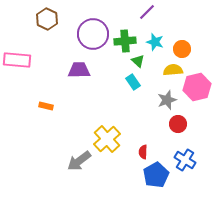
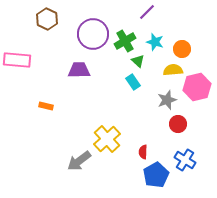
green cross: rotated 25 degrees counterclockwise
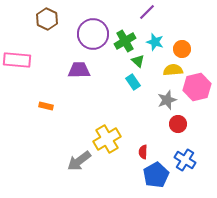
yellow cross: rotated 12 degrees clockwise
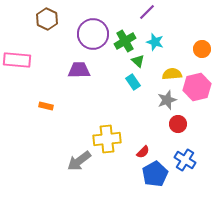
orange circle: moved 20 px right
yellow semicircle: moved 1 px left, 4 px down
yellow cross: rotated 24 degrees clockwise
red semicircle: rotated 136 degrees counterclockwise
blue pentagon: moved 1 px left, 1 px up
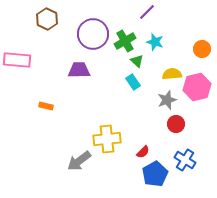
green triangle: moved 1 px left
red circle: moved 2 px left
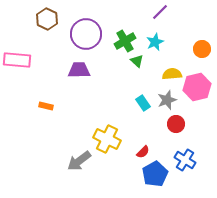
purple line: moved 13 px right
purple circle: moved 7 px left
cyan star: rotated 30 degrees clockwise
cyan rectangle: moved 10 px right, 21 px down
yellow cross: rotated 32 degrees clockwise
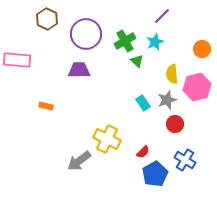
purple line: moved 2 px right, 4 px down
yellow semicircle: rotated 90 degrees counterclockwise
red circle: moved 1 px left
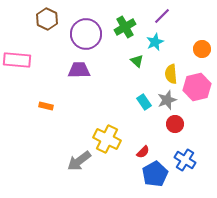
green cross: moved 14 px up
yellow semicircle: moved 1 px left
cyan rectangle: moved 1 px right, 1 px up
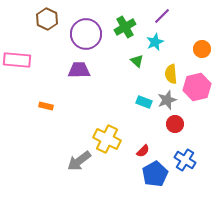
cyan rectangle: rotated 35 degrees counterclockwise
red semicircle: moved 1 px up
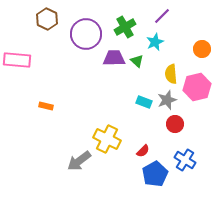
purple trapezoid: moved 35 px right, 12 px up
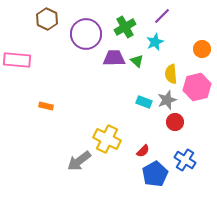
red circle: moved 2 px up
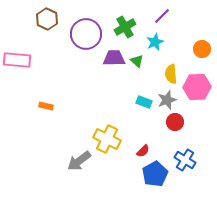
pink hexagon: rotated 12 degrees clockwise
